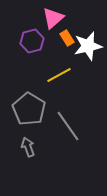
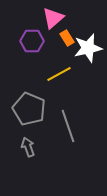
purple hexagon: rotated 15 degrees clockwise
white star: moved 2 px down
yellow line: moved 1 px up
gray pentagon: rotated 8 degrees counterclockwise
gray line: rotated 16 degrees clockwise
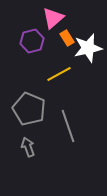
purple hexagon: rotated 15 degrees counterclockwise
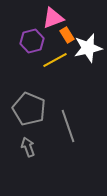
pink triangle: rotated 20 degrees clockwise
orange rectangle: moved 3 px up
yellow line: moved 4 px left, 14 px up
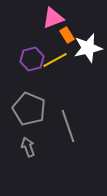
purple hexagon: moved 18 px down
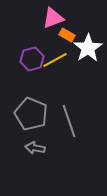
orange rectangle: rotated 28 degrees counterclockwise
white star: rotated 20 degrees counterclockwise
gray pentagon: moved 2 px right, 5 px down
gray line: moved 1 px right, 5 px up
gray arrow: moved 7 px right, 1 px down; rotated 60 degrees counterclockwise
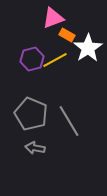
gray line: rotated 12 degrees counterclockwise
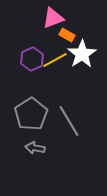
white star: moved 6 px left, 6 px down
purple hexagon: rotated 10 degrees counterclockwise
gray pentagon: rotated 16 degrees clockwise
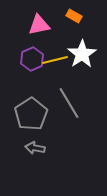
pink triangle: moved 14 px left, 7 px down; rotated 10 degrees clockwise
orange rectangle: moved 7 px right, 19 px up
yellow line: rotated 15 degrees clockwise
gray line: moved 18 px up
